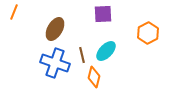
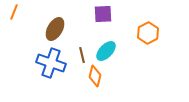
blue cross: moved 4 px left
orange diamond: moved 1 px right, 1 px up
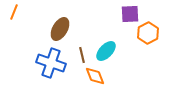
purple square: moved 27 px right
brown ellipse: moved 5 px right
orange diamond: rotated 35 degrees counterclockwise
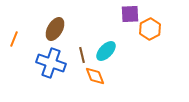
orange line: moved 27 px down
brown ellipse: moved 5 px left
orange hexagon: moved 2 px right, 4 px up
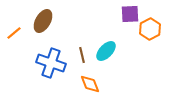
brown ellipse: moved 12 px left, 8 px up
orange line: moved 6 px up; rotated 28 degrees clockwise
orange diamond: moved 5 px left, 8 px down
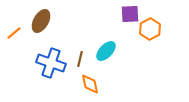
brown ellipse: moved 2 px left
brown line: moved 2 px left, 4 px down; rotated 28 degrees clockwise
orange diamond: rotated 10 degrees clockwise
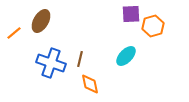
purple square: moved 1 px right
orange hexagon: moved 3 px right, 3 px up; rotated 10 degrees clockwise
cyan ellipse: moved 20 px right, 5 px down
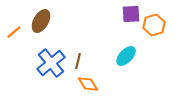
orange hexagon: moved 1 px right, 1 px up
orange line: moved 1 px up
brown line: moved 2 px left, 2 px down
blue cross: rotated 32 degrees clockwise
orange diamond: moved 2 px left; rotated 20 degrees counterclockwise
